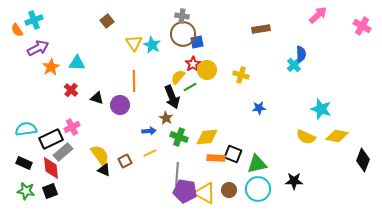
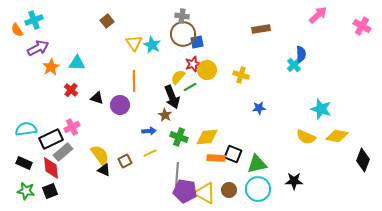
red star at (193, 64): rotated 14 degrees clockwise
brown star at (166, 118): moved 1 px left, 3 px up
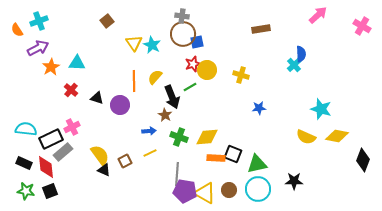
cyan cross at (34, 20): moved 5 px right, 1 px down
yellow semicircle at (178, 77): moved 23 px left
cyan semicircle at (26, 129): rotated 15 degrees clockwise
red diamond at (51, 168): moved 5 px left, 1 px up
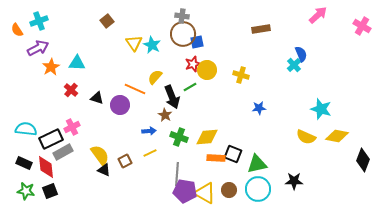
blue semicircle at (301, 54): rotated 21 degrees counterclockwise
orange line at (134, 81): moved 1 px right, 8 px down; rotated 65 degrees counterclockwise
gray rectangle at (63, 152): rotated 12 degrees clockwise
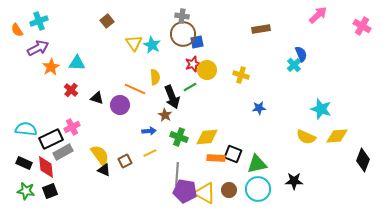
yellow semicircle at (155, 77): rotated 133 degrees clockwise
yellow diamond at (337, 136): rotated 15 degrees counterclockwise
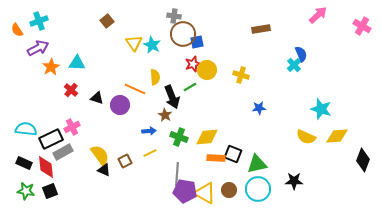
gray cross at (182, 16): moved 8 px left
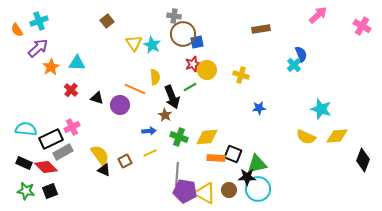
purple arrow at (38, 48): rotated 15 degrees counterclockwise
red diamond at (46, 167): rotated 40 degrees counterclockwise
black star at (294, 181): moved 47 px left, 4 px up
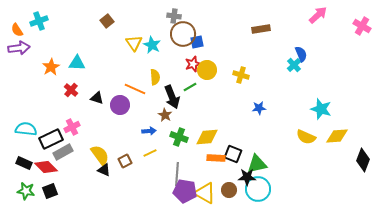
purple arrow at (38, 48): moved 19 px left; rotated 35 degrees clockwise
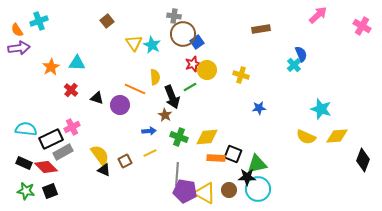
blue square at (197, 42): rotated 24 degrees counterclockwise
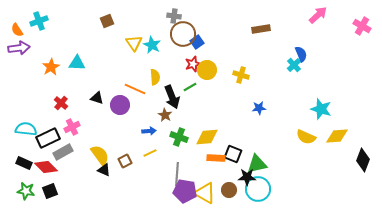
brown square at (107, 21): rotated 16 degrees clockwise
red cross at (71, 90): moved 10 px left, 13 px down
black rectangle at (51, 139): moved 3 px left, 1 px up
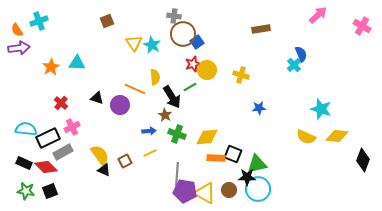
black arrow at (172, 97): rotated 10 degrees counterclockwise
yellow diamond at (337, 136): rotated 10 degrees clockwise
green cross at (179, 137): moved 2 px left, 3 px up
